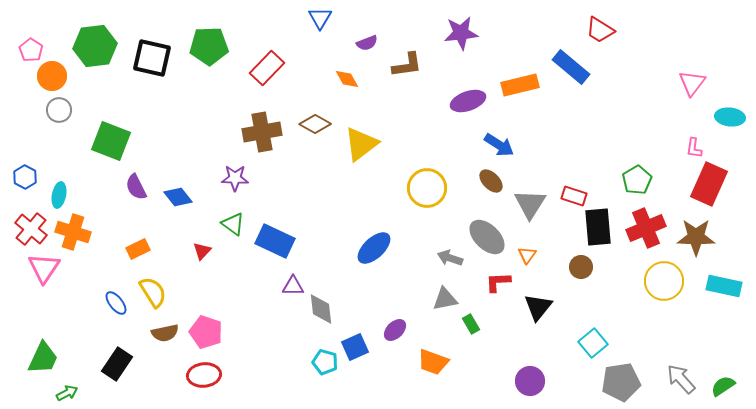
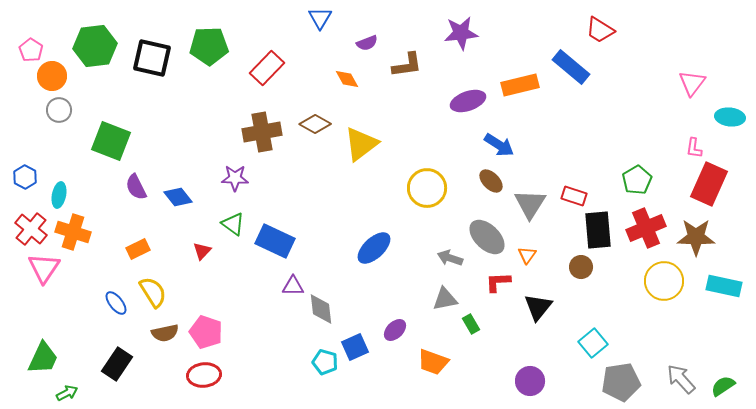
black rectangle at (598, 227): moved 3 px down
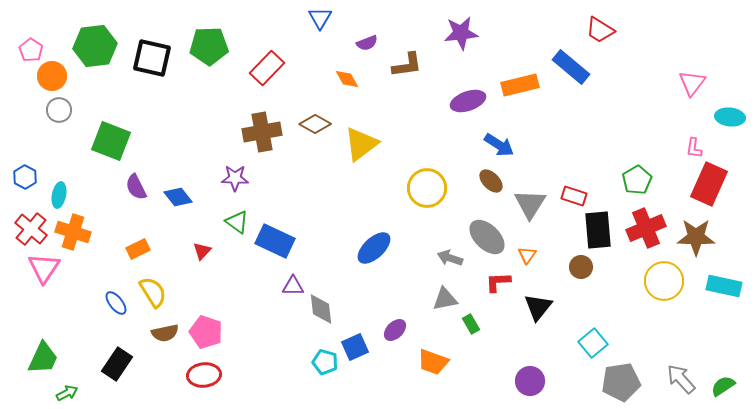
green triangle at (233, 224): moved 4 px right, 2 px up
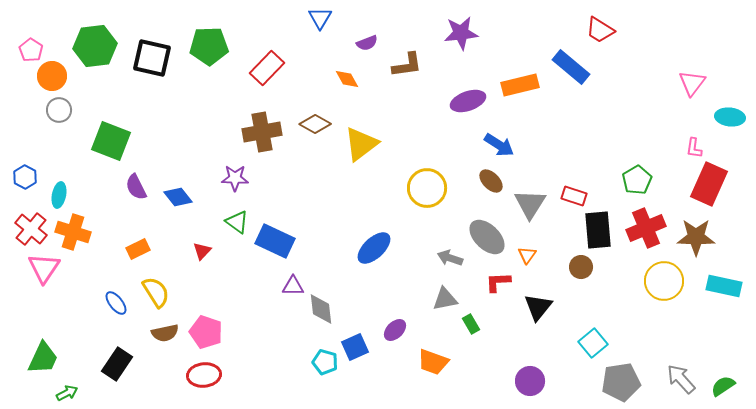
yellow semicircle at (153, 292): moved 3 px right
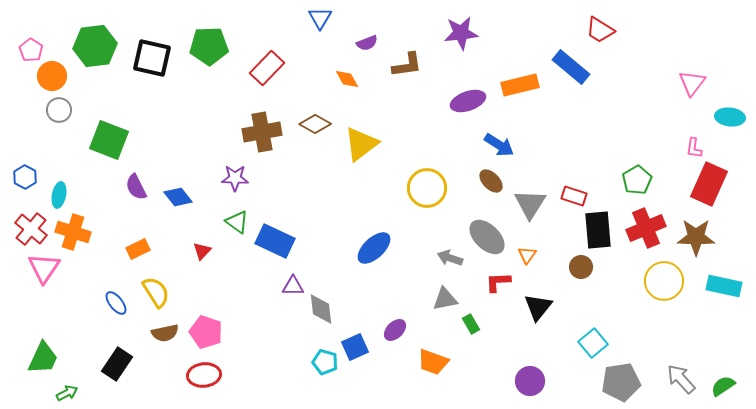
green square at (111, 141): moved 2 px left, 1 px up
